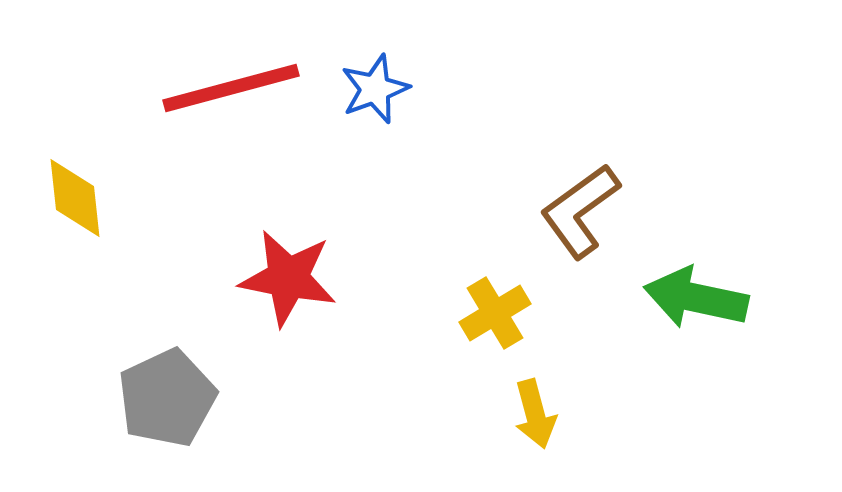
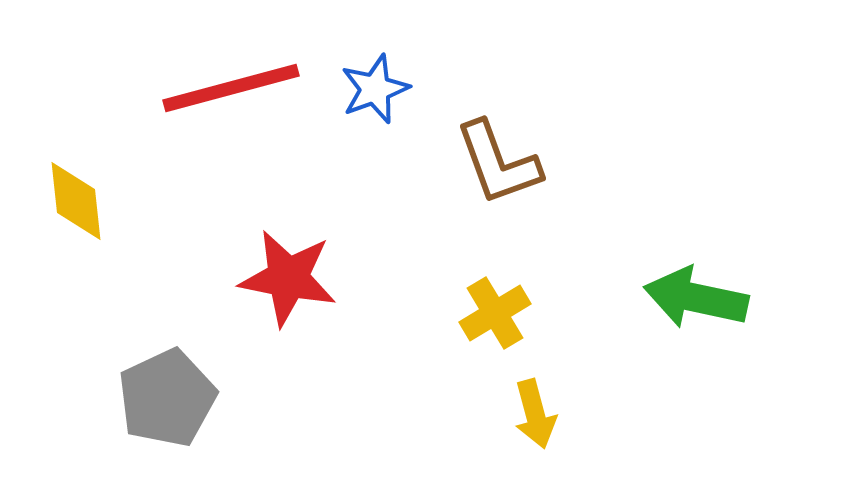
yellow diamond: moved 1 px right, 3 px down
brown L-shape: moved 82 px left, 48 px up; rotated 74 degrees counterclockwise
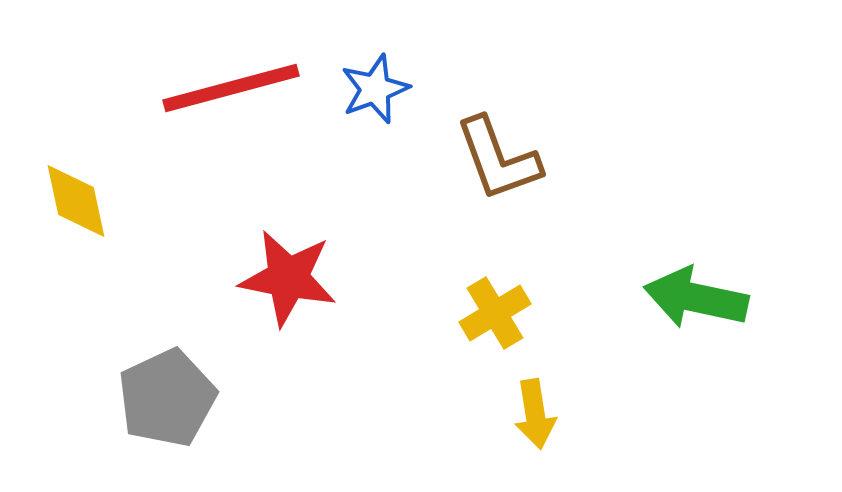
brown L-shape: moved 4 px up
yellow diamond: rotated 6 degrees counterclockwise
yellow arrow: rotated 6 degrees clockwise
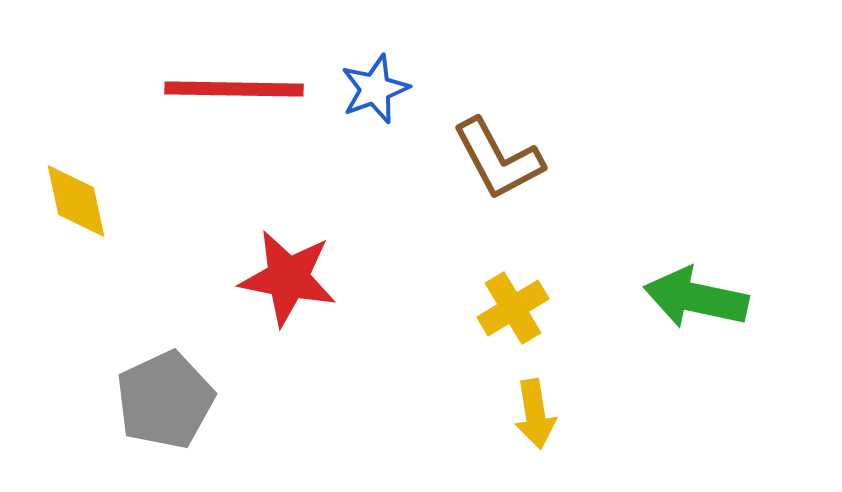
red line: moved 3 px right, 1 px down; rotated 16 degrees clockwise
brown L-shape: rotated 8 degrees counterclockwise
yellow cross: moved 18 px right, 5 px up
gray pentagon: moved 2 px left, 2 px down
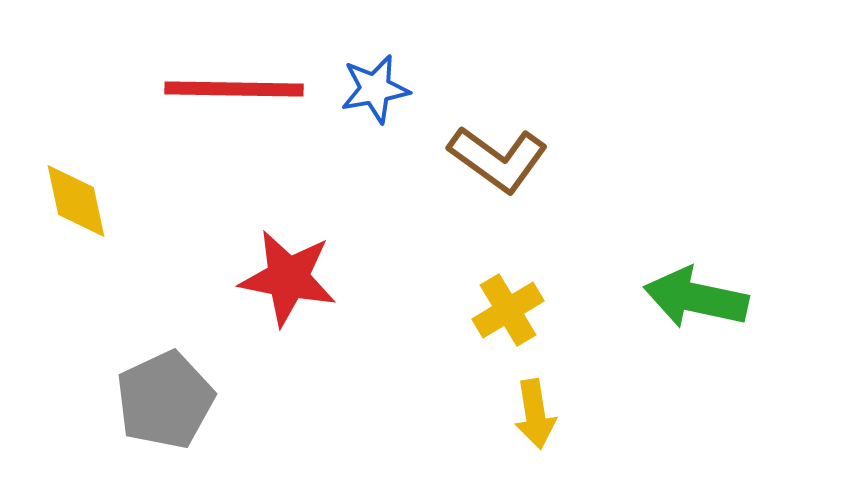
blue star: rotated 10 degrees clockwise
brown L-shape: rotated 26 degrees counterclockwise
yellow cross: moved 5 px left, 2 px down
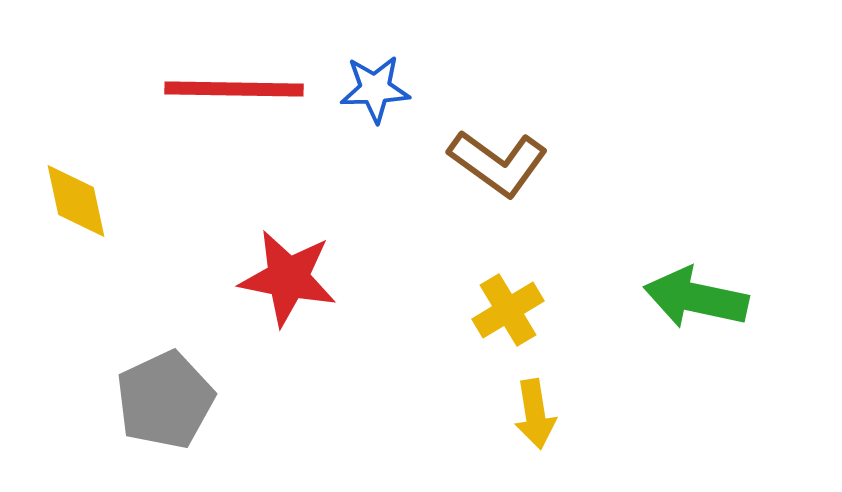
blue star: rotated 8 degrees clockwise
brown L-shape: moved 4 px down
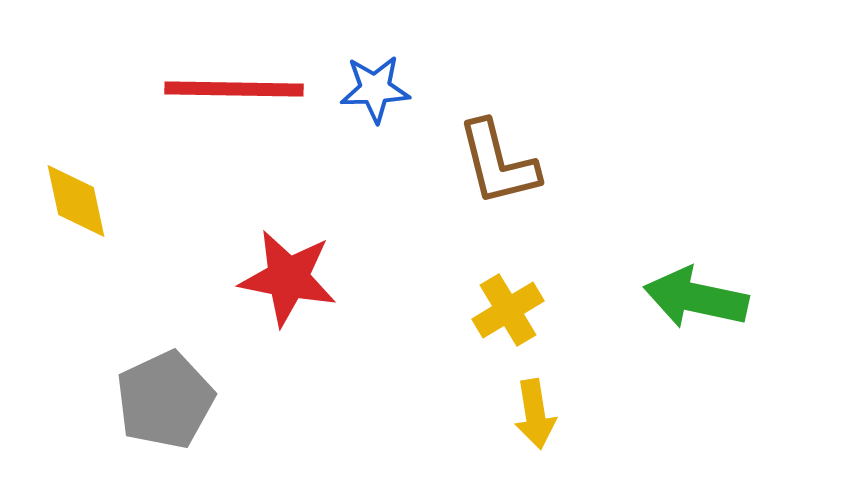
brown L-shape: rotated 40 degrees clockwise
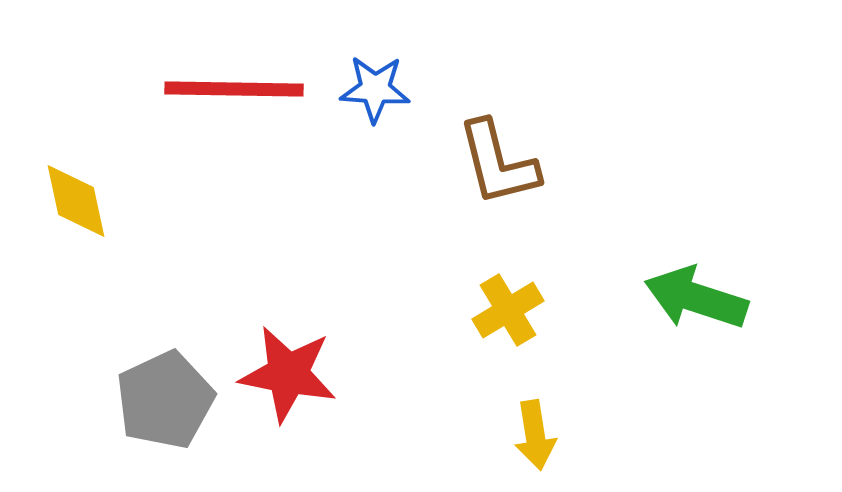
blue star: rotated 6 degrees clockwise
red star: moved 96 px down
green arrow: rotated 6 degrees clockwise
yellow arrow: moved 21 px down
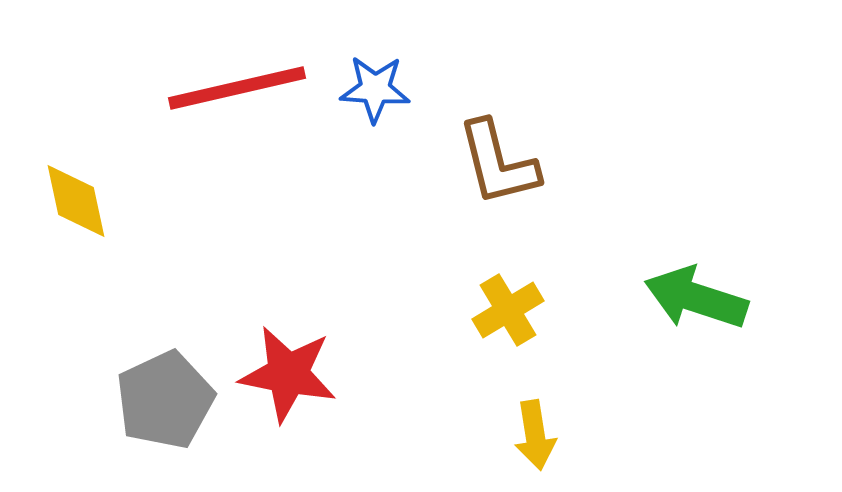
red line: moved 3 px right, 1 px up; rotated 14 degrees counterclockwise
